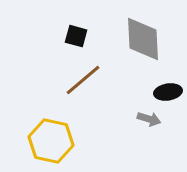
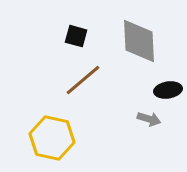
gray diamond: moved 4 px left, 2 px down
black ellipse: moved 2 px up
yellow hexagon: moved 1 px right, 3 px up
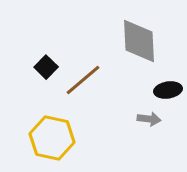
black square: moved 30 px left, 31 px down; rotated 30 degrees clockwise
gray arrow: rotated 10 degrees counterclockwise
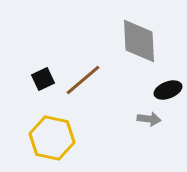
black square: moved 3 px left, 12 px down; rotated 20 degrees clockwise
black ellipse: rotated 12 degrees counterclockwise
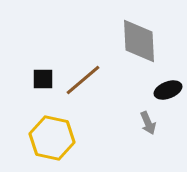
black square: rotated 25 degrees clockwise
gray arrow: moved 1 px left, 4 px down; rotated 60 degrees clockwise
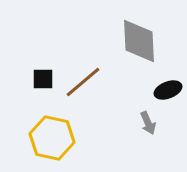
brown line: moved 2 px down
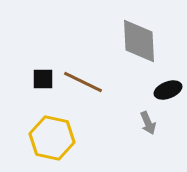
brown line: rotated 66 degrees clockwise
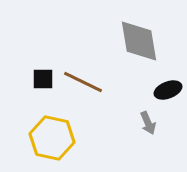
gray diamond: rotated 6 degrees counterclockwise
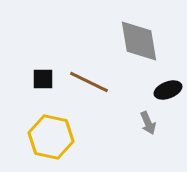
brown line: moved 6 px right
yellow hexagon: moved 1 px left, 1 px up
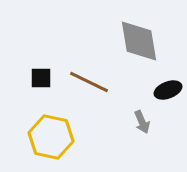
black square: moved 2 px left, 1 px up
gray arrow: moved 6 px left, 1 px up
